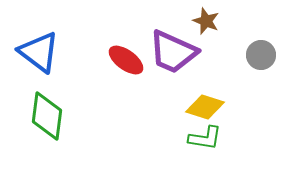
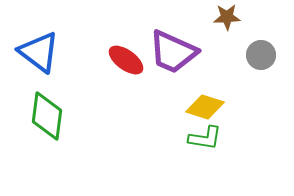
brown star: moved 21 px right, 4 px up; rotated 24 degrees counterclockwise
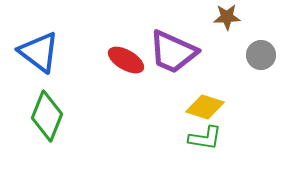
red ellipse: rotated 6 degrees counterclockwise
green diamond: rotated 15 degrees clockwise
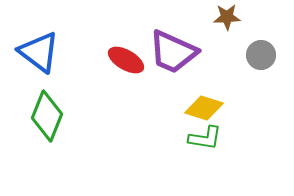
yellow diamond: moved 1 px left, 1 px down
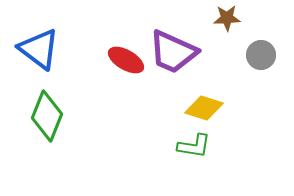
brown star: moved 1 px down
blue triangle: moved 3 px up
green L-shape: moved 11 px left, 8 px down
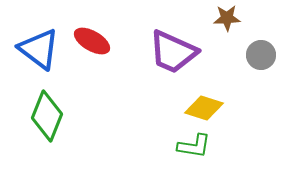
red ellipse: moved 34 px left, 19 px up
